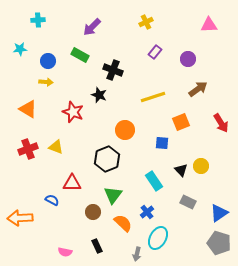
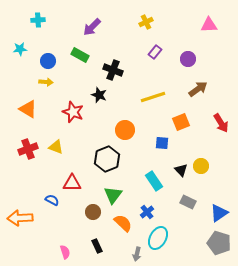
pink semicircle: rotated 120 degrees counterclockwise
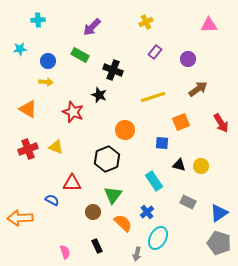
black triangle: moved 2 px left, 5 px up; rotated 32 degrees counterclockwise
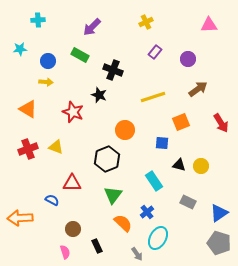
brown circle: moved 20 px left, 17 px down
gray arrow: rotated 48 degrees counterclockwise
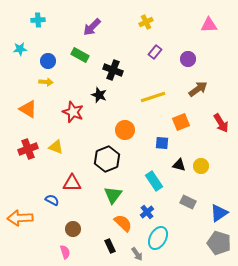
black rectangle: moved 13 px right
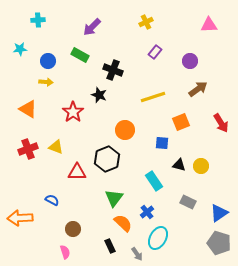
purple circle: moved 2 px right, 2 px down
red star: rotated 15 degrees clockwise
red triangle: moved 5 px right, 11 px up
green triangle: moved 1 px right, 3 px down
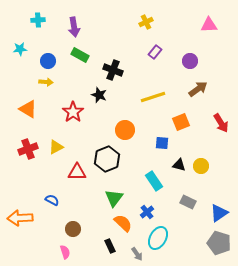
purple arrow: moved 18 px left; rotated 54 degrees counterclockwise
yellow triangle: rotated 49 degrees counterclockwise
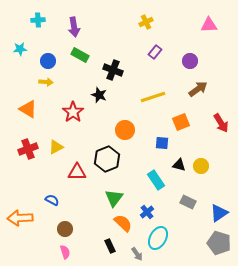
cyan rectangle: moved 2 px right, 1 px up
brown circle: moved 8 px left
